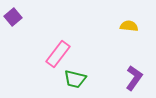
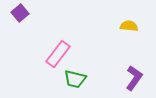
purple square: moved 7 px right, 4 px up
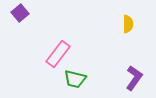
yellow semicircle: moved 1 px left, 2 px up; rotated 84 degrees clockwise
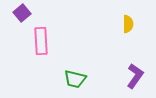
purple square: moved 2 px right
pink rectangle: moved 17 px left, 13 px up; rotated 40 degrees counterclockwise
purple L-shape: moved 1 px right, 2 px up
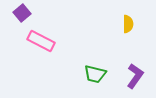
pink rectangle: rotated 60 degrees counterclockwise
green trapezoid: moved 20 px right, 5 px up
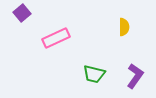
yellow semicircle: moved 4 px left, 3 px down
pink rectangle: moved 15 px right, 3 px up; rotated 52 degrees counterclockwise
green trapezoid: moved 1 px left
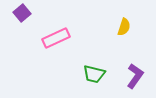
yellow semicircle: rotated 18 degrees clockwise
